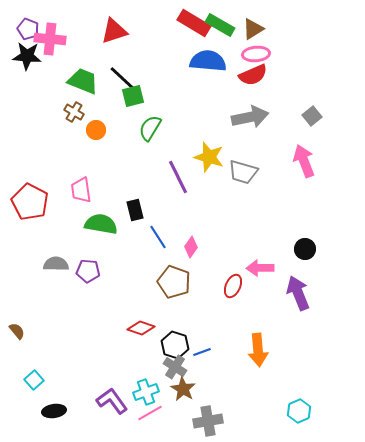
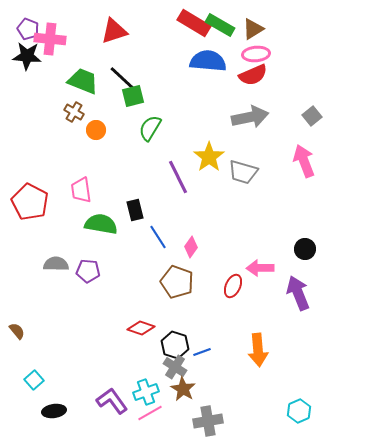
yellow star at (209, 157): rotated 20 degrees clockwise
brown pentagon at (174, 282): moved 3 px right
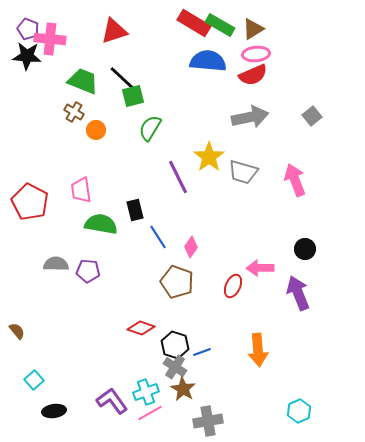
pink arrow at (304, 161): moved 9 px left, 19 px down
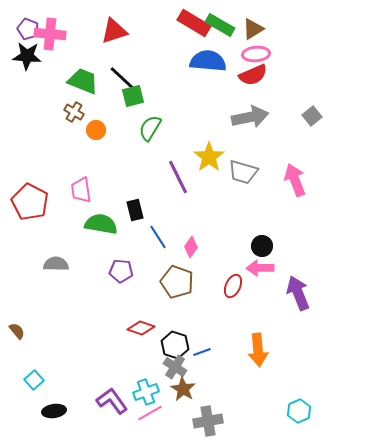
pink cross at (50, 39): moved 5 px up
black circle at (305, 249): moved 43 px left, 3 px up
purple pentagon at (88, 271): moved 33 px right
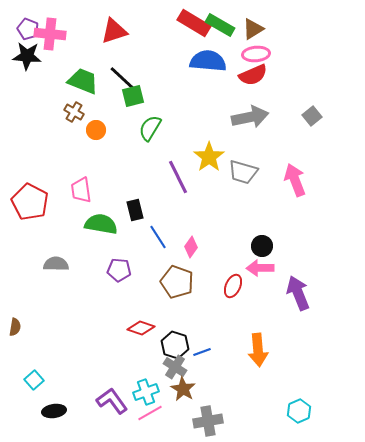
purple pentagon at (121, 271): moved 2 px left, 1 px up
brown semicircle at (17, 331): moved 2 px left, 4 px up; rotated 48 degrees clockwise
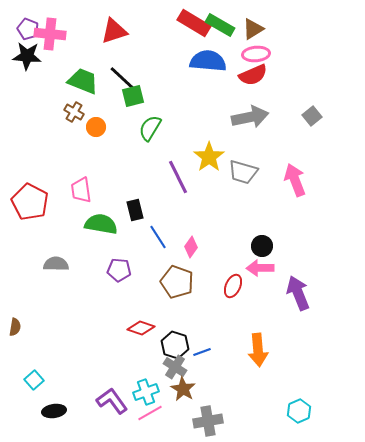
orange circle at (96, 130): moved 3 px up
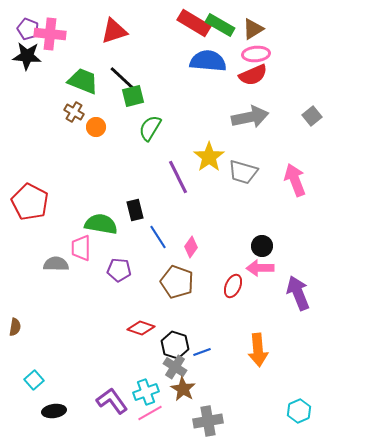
pink trapezoid at (81, 190): moved 58 px down; rotated 8 degrees clockwise
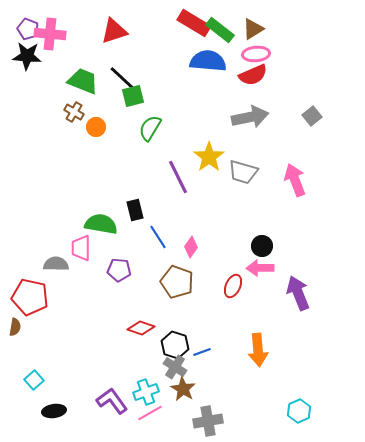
green rectangle at (220, 25): moved 5 px down; rotated 8 degrees clockwise
red pentagon at (30, 202): moved 95 px down; rotated 15 degrees counterclockwise
